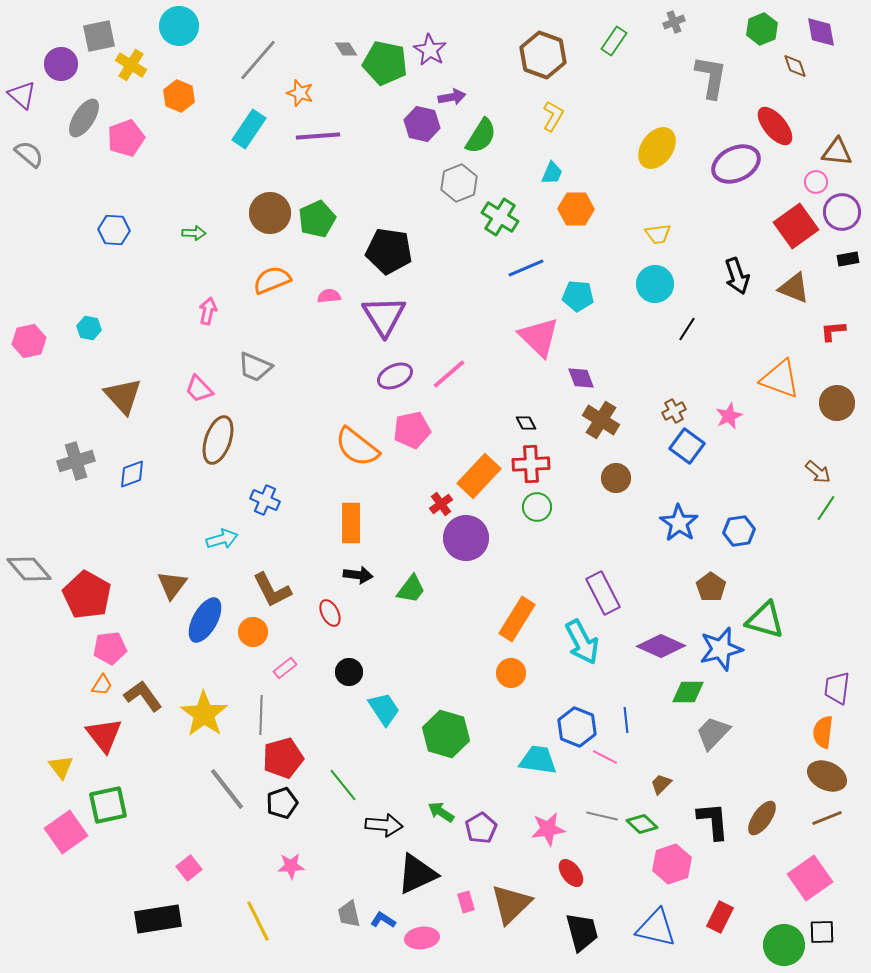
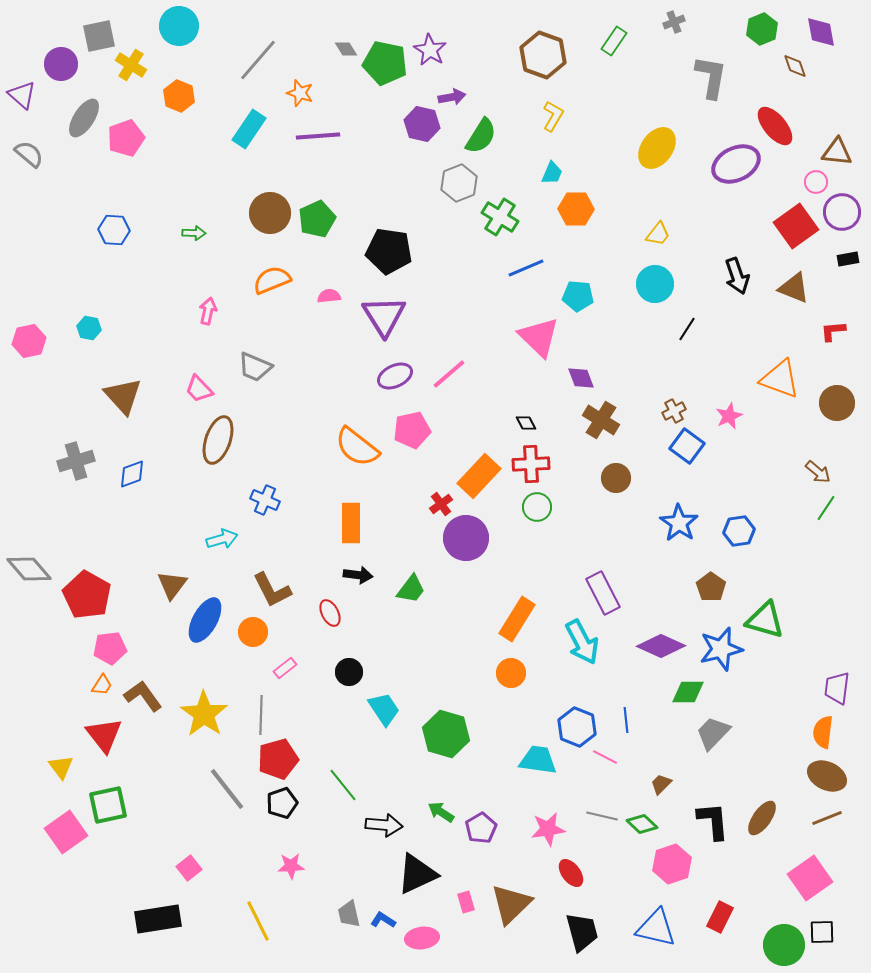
yellow trapezoid at (658, 234): rotated 44 degrees counterclockwise
red pentagon at (283, 758): moved 5 px left, 1 px down
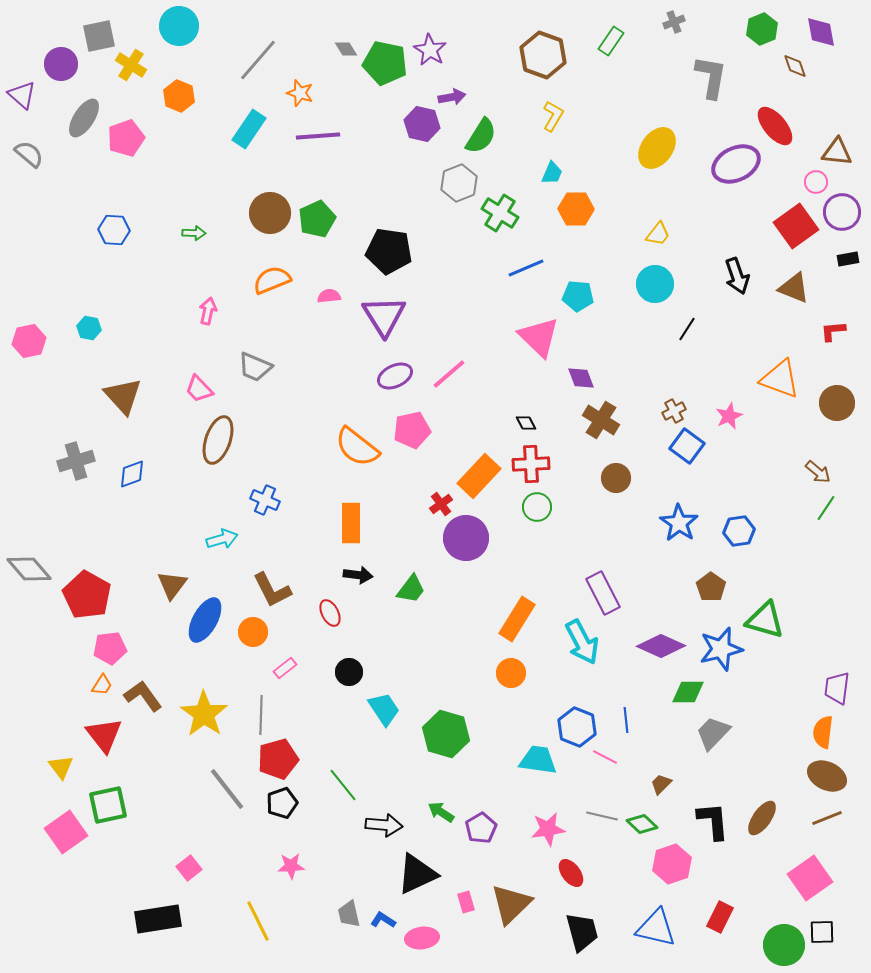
green rectangle at (614, 41): moved 3 px left
green cross at (500, 217): moved 4 px up
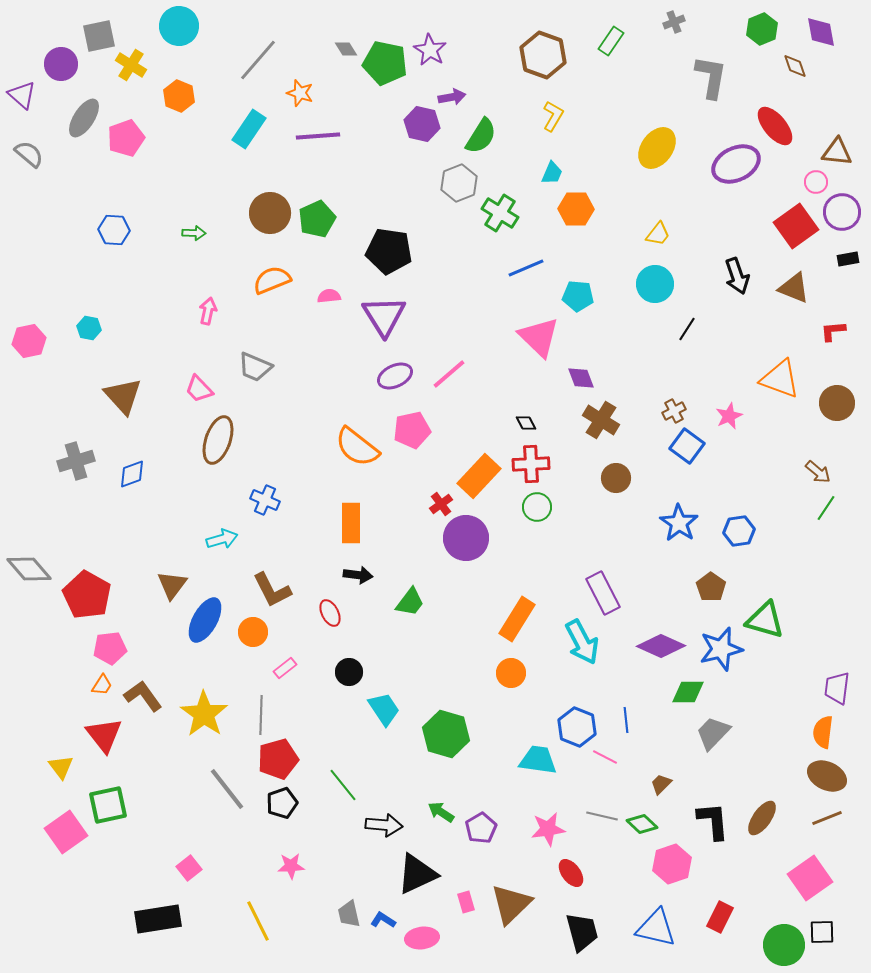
green trapezoid at (411, 589): moved 1 px left, 13 px down
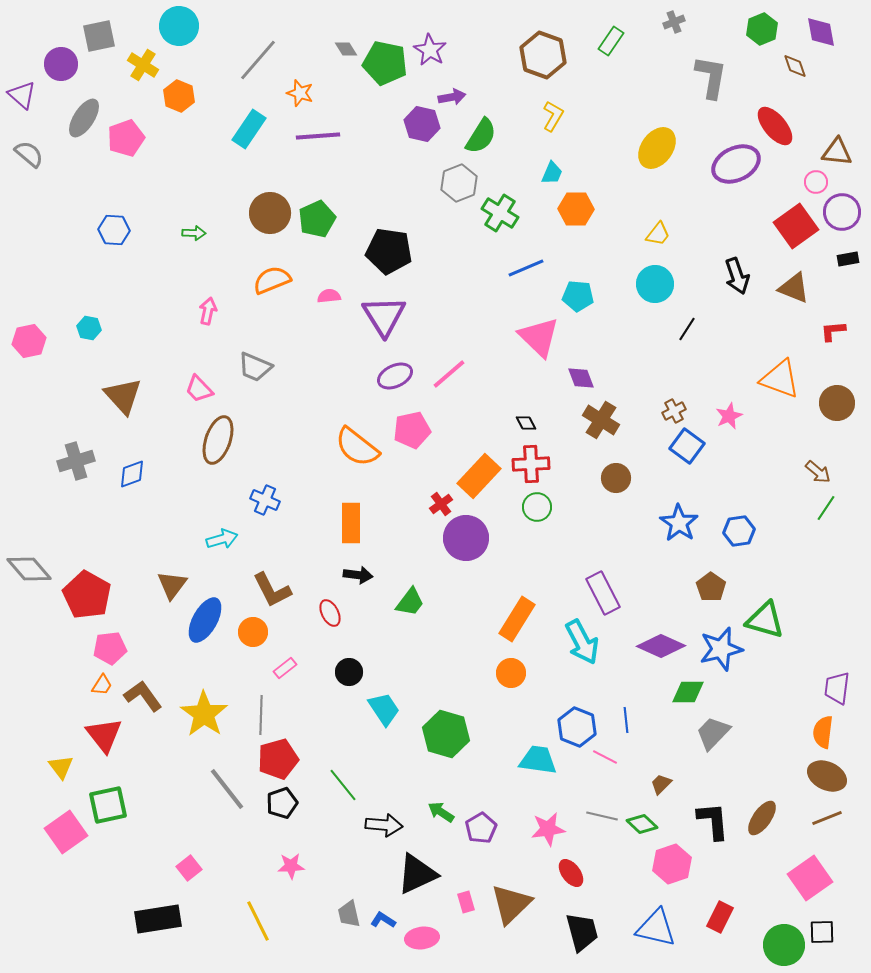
yellow cross at (131, 65): moved 12 px right
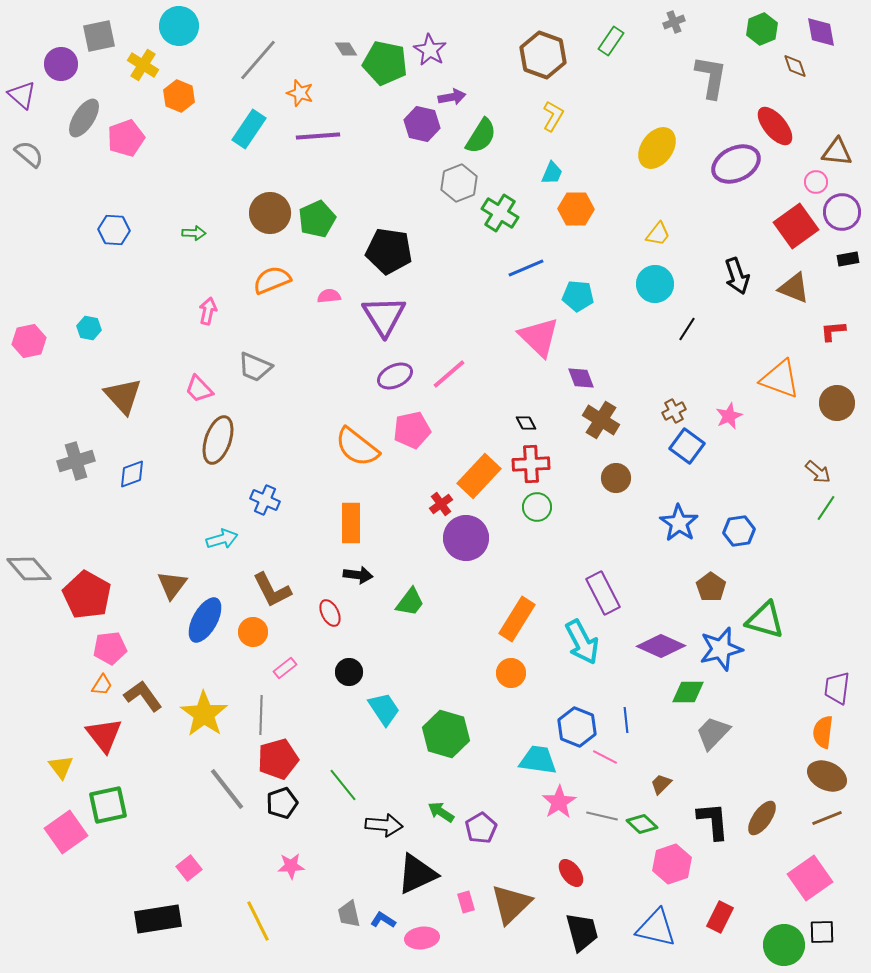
pink star at (548, 829): moved 11 px right, 27 px up; rotated 24 degrees counterclockwise
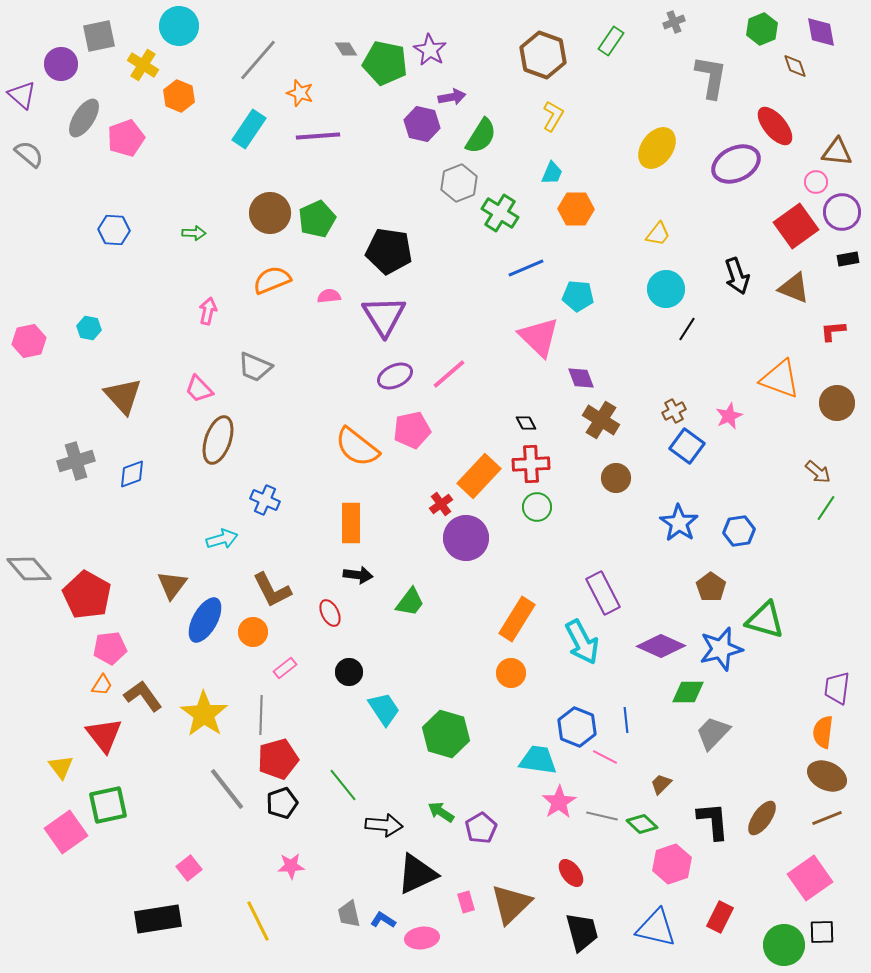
cyan circle at (655, 284): moved 11 px right, 5 px down
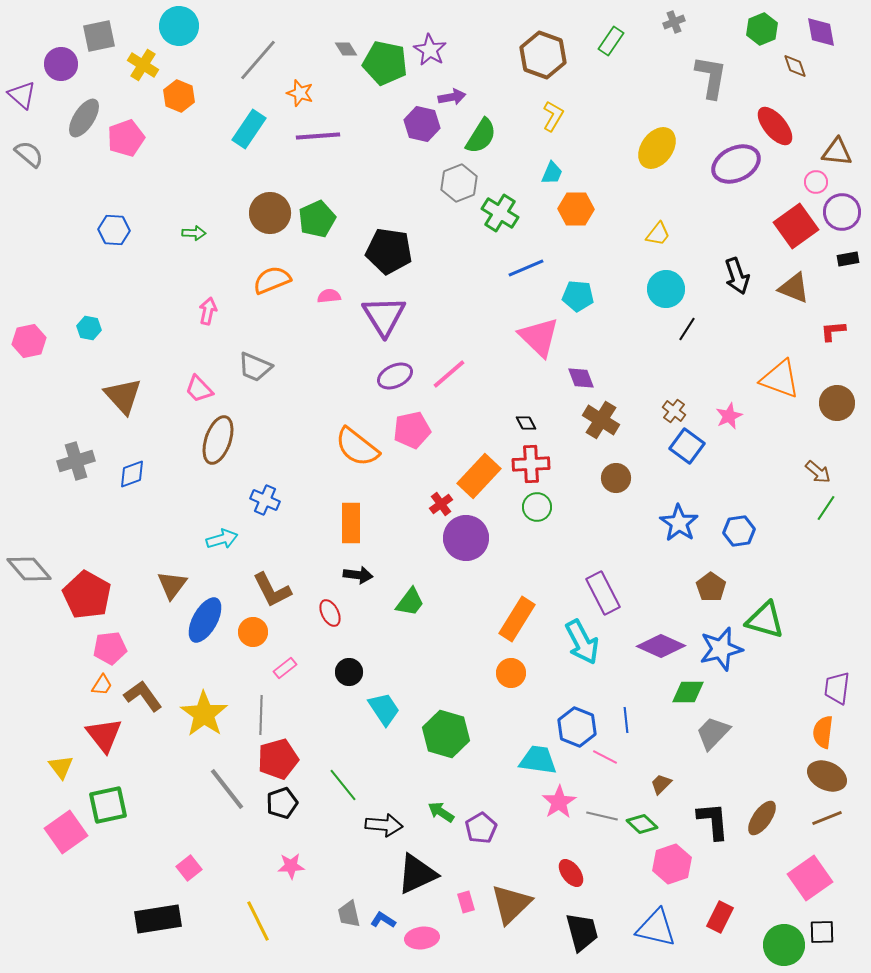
brown cross at (674, 411): rotated 25 degrees counterclockwise
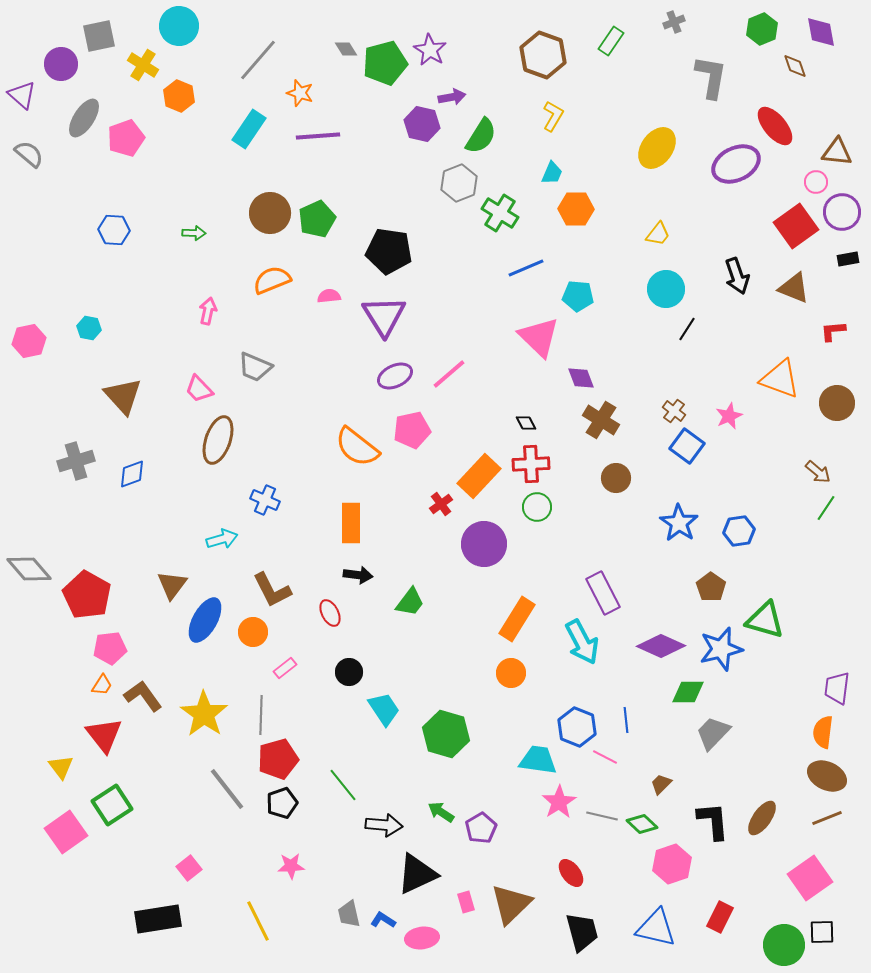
green pentagon at (385, 63): rotated 27 degrees counterclockwise
purple circle at (466, 538): moved 18 px right, 6 px down
green square at (108, 805): moved 4 px right; rotated 21 degrees counterclockwise
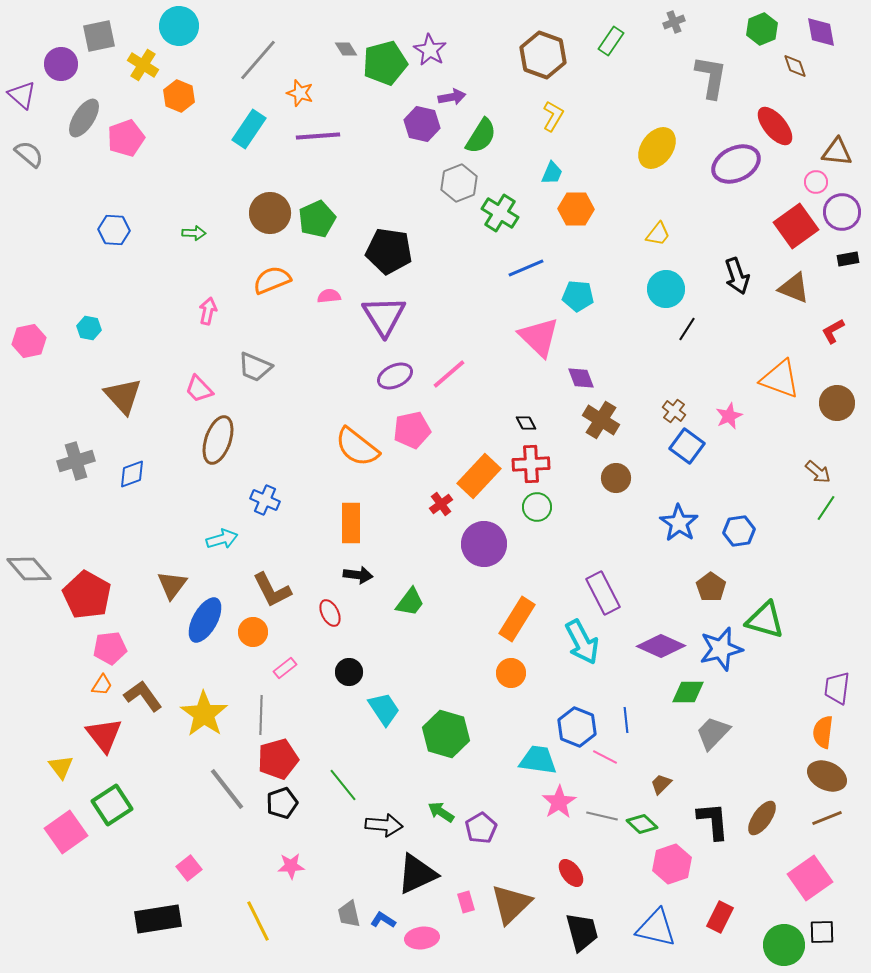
red L-shape at (833, 331): rotated 24 degrees counterclockwise
